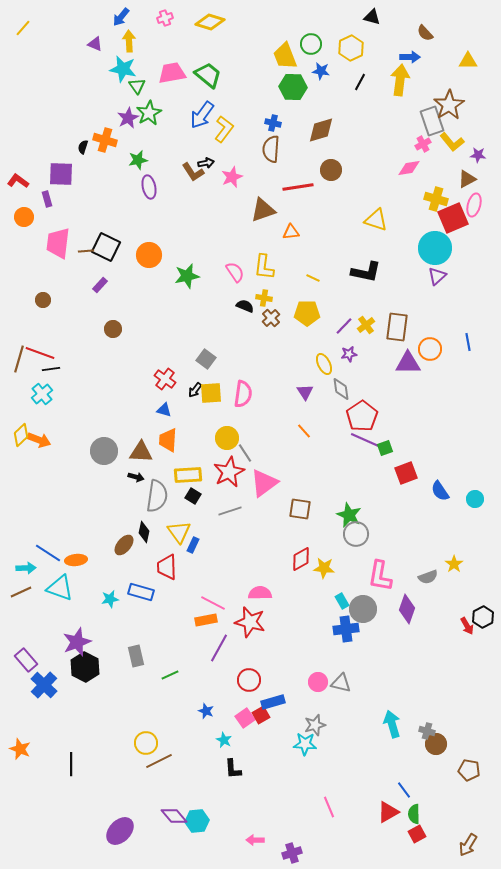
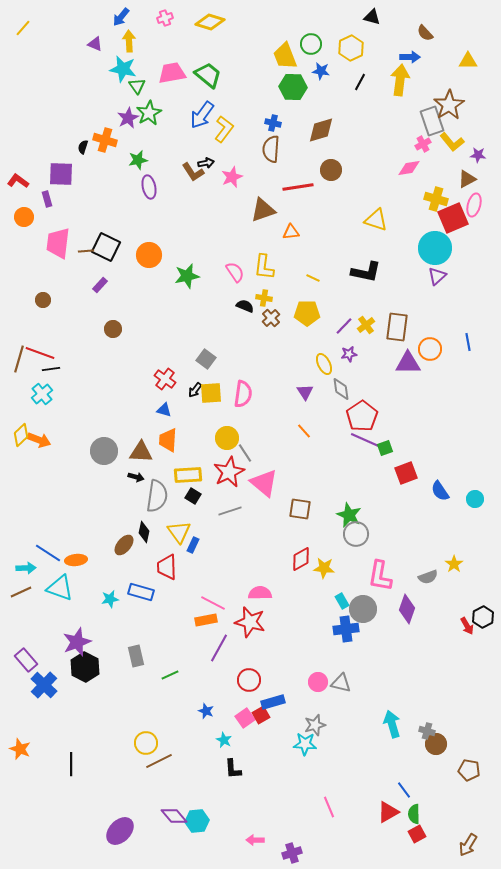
pink triangle at (264, 483): rotated 44 degrees counterclockwise
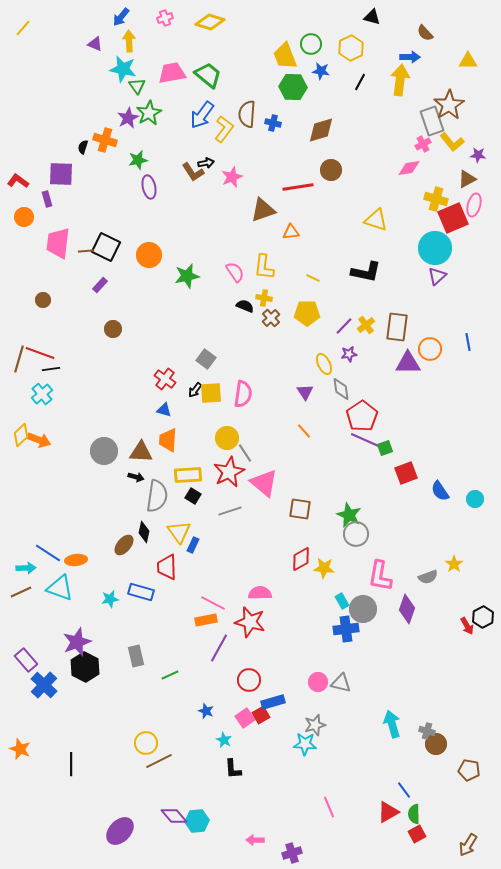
brown semicircle at (271, 149): moved 24 px left, 35 px up
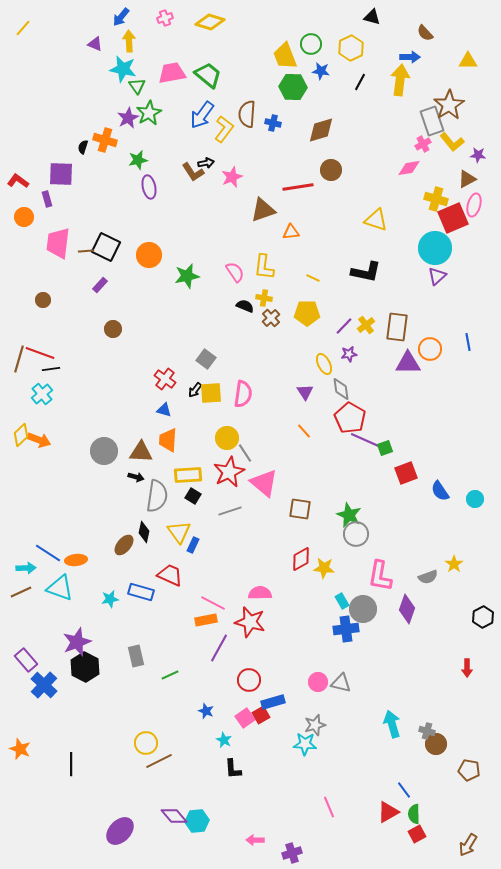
red pentagon at (362, 416): moved 12 px left, 2 px down; rotated 8 degrees counterclockwise
red trapezoid at (167, 567): moved 3 px right, 8 px down; rotated 116 degrees clockwise
red arrow at (467, 626): moved 42 px down; rotated 30 degrees clockwise
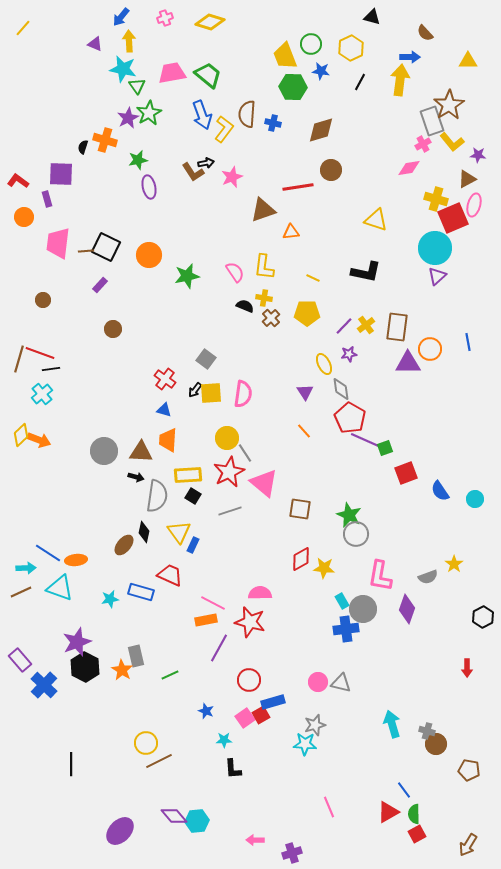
blue arrow at (202, 115): rotated 56 degrees counterclockwise
purple rectangle at (26, 660): moved 6 px left
cyan star at (224, 740): rotated 28 degrees counterclockwise
orange star at (20, 749): moved 102 px right, 79 px up; rotated 10 degrees clockwise
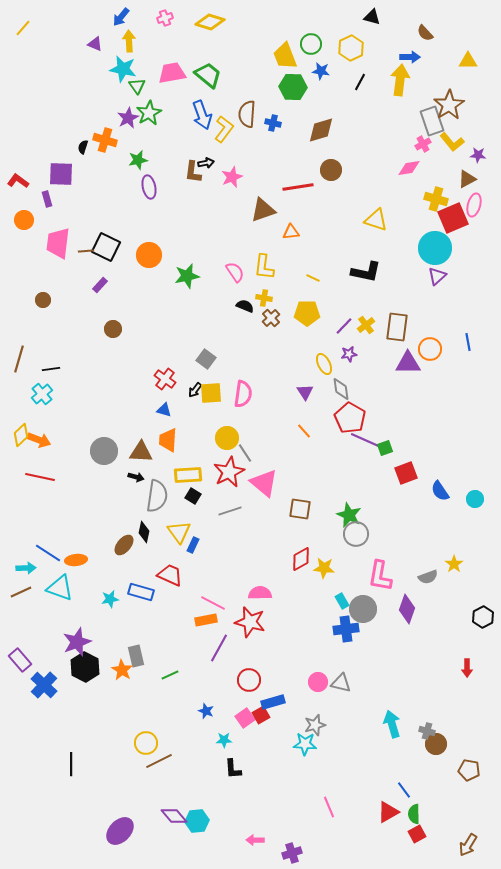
brown L-shape at (193, 172): rotated 40 degrees clockwise
orange circle at (24, 217): moved 3 px down
red line at (40, 353): moved 124 px down; rotated 8 degrees counterclockwise
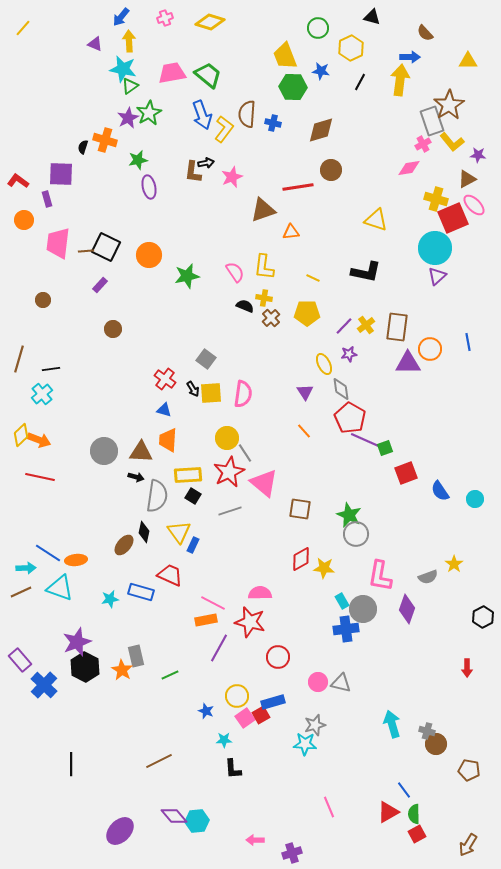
green circle at (311, 44): moved 7 px right, 16 px up
green triangle at (137, 86): moved 7 px left; rotated 30 degrees clockwise
pink ellipse at (474, 205): rotated 60 degrees counterclockwise
black arrow at (195, 390): moved 2 px left, 1 px up; rotated 70 degrees counterclockwise
red circle at (249, 680): moved 29 px right, 23 px up
yellow circle at (146, 743): moved 91 px right, 47 px up
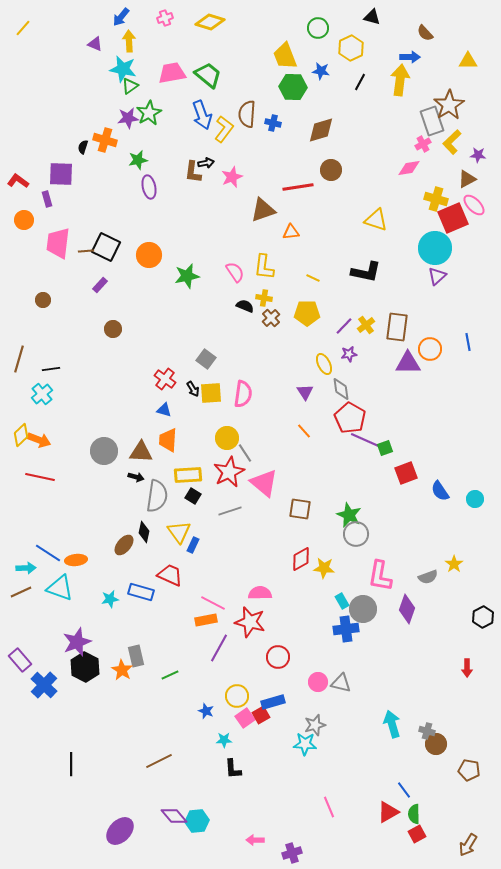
purple star at (128, 118): rotated 20 degrees clockwise
yellow L-shape at (452, 142): rotated 85 degrees clockwise
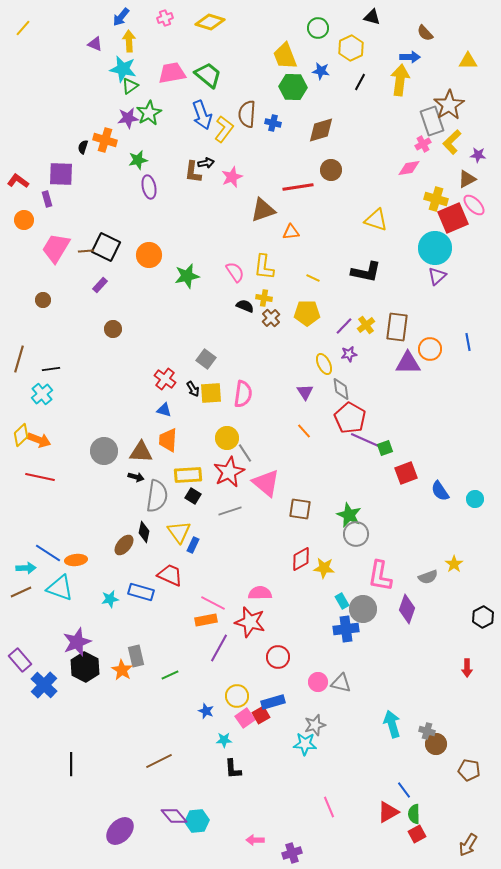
pink trapezoid at (58, 243): moved 2 px left, 5 px down; rotated 24 degrees clockwise
pink triangle at (264, 483): moved 2 px right
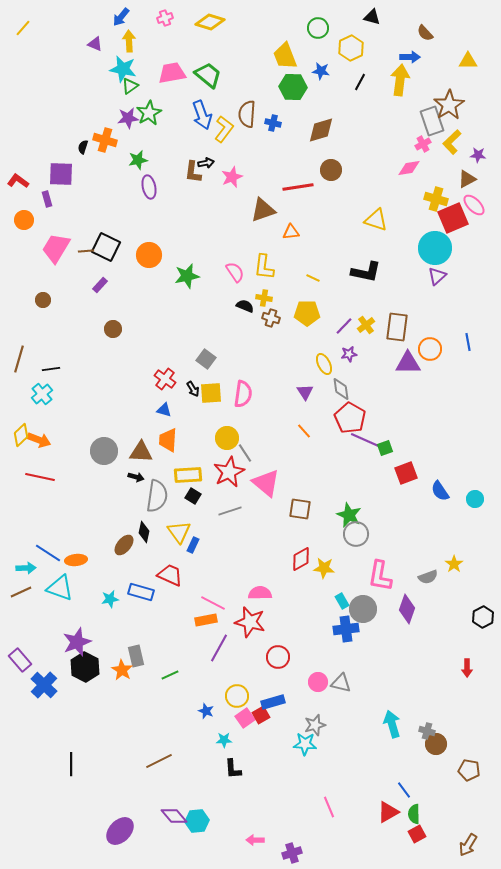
brown cross at (271, 318): rotated 30 degrees counterclockwise
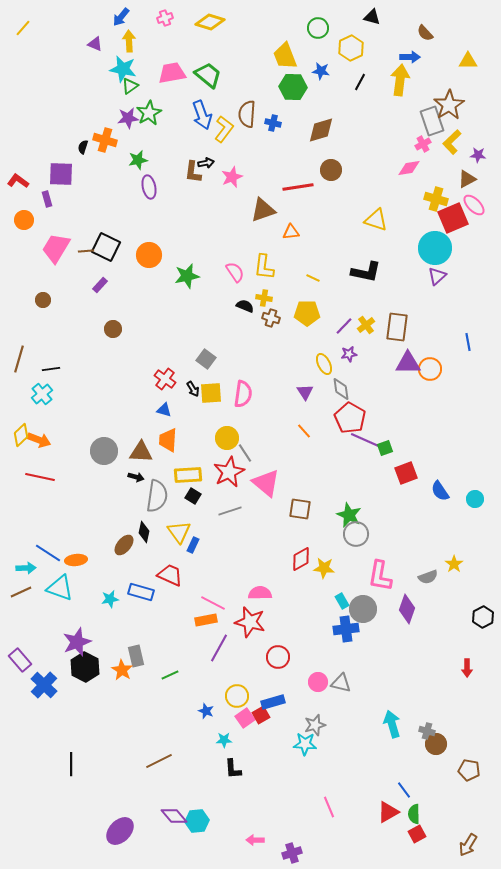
orange circle at (430, 349): moved 20 px down
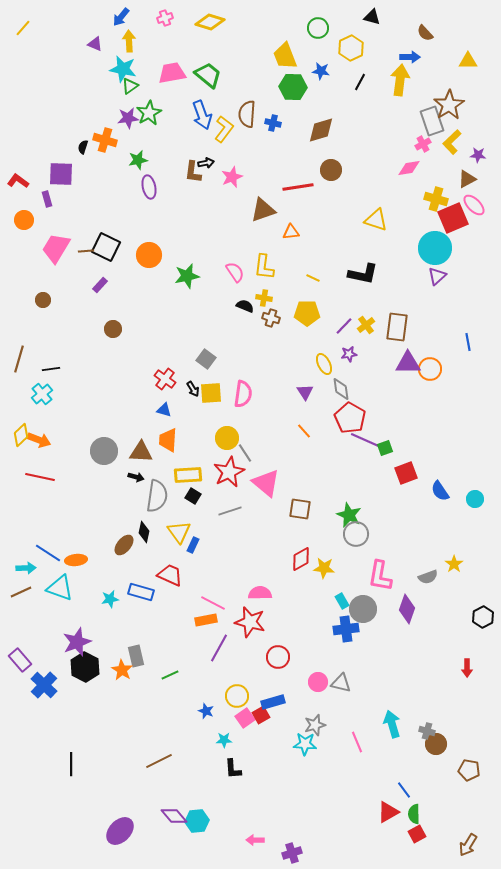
black L-shape at (366, 272): moved 3 px left, 2 px down
pink line at (329, 807): moved 28 px right, 65 px up
